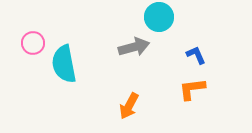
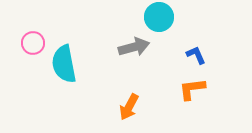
orange arrow: moved 1 px down
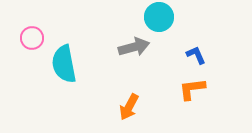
pink circle: moved 1 px left, 5 px up
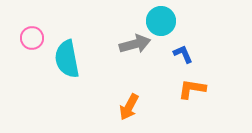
cyan circle: moved 2 px right, 4 px down
gray arrow: moved 1 px right, 3 px up
blue L-shape: moved 13 px left, 1 px up
cyan semicircle: moved 3 px right, 5 px up
orange L-shape: rotated 16 degrees clockwise
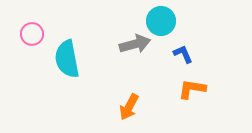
pink circle: moved 4 px up
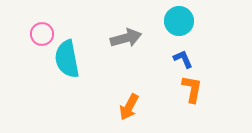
cyan circle: moved 18 px right
pink circle: moved 10 px right
gray arrow: moved 9 px left, 6 px up
blue L-shape: moved 5 px down
orange L-shape: rotated 92 degrees clockwise
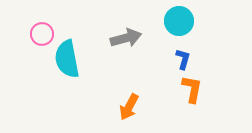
blue L-shape: rotated 40 degrees clockwise
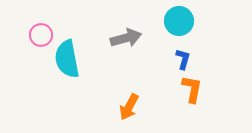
pink circle: moved 1 px left, 1 px down
